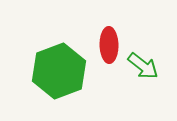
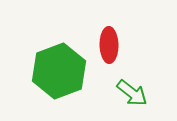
green arrow: moved 11 px left, 27 px down
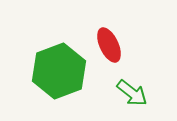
red ellipse: rotated 24 degrees counterclockwise
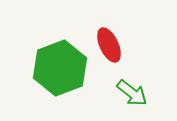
green hexagon: moved 1 px right, 3 px up
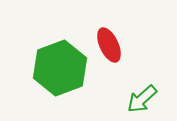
green arrow: moved 10 px right, 6 px down; rotated 100 degrees clockwise
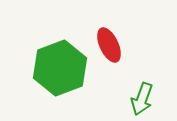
green arrow: rotated 28 degrees counterclockwise
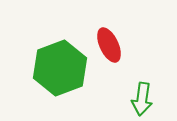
green arrow: rotated 12 degrees counterclockwise
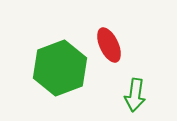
green arrow: moved 7 px left, 4 px up
